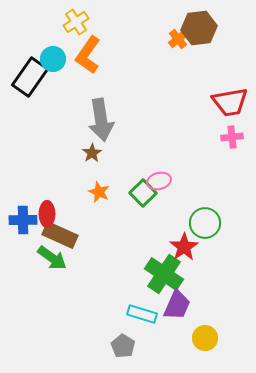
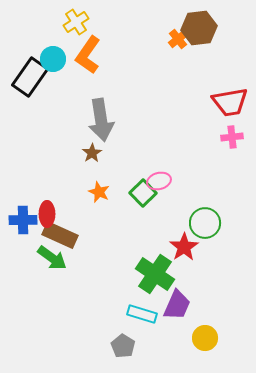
green cross: moved 9 px left
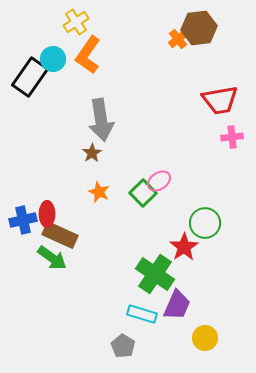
red trapezoid: moved 10 px left, 2 px up
pink ellipse: rotated 20 degrees counterclockwise
blue cross: rotated 12 degrees counterclockwise
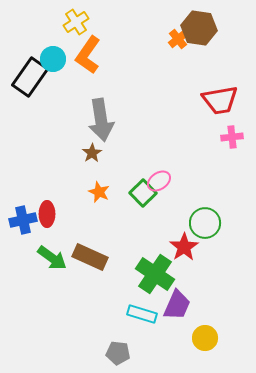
brown hexagon: rotated 16 degrees clockwise
brown rectangle: moved 30 px right, 22 px down
gray pentagon: moved 5 px left, 7 px down; rotated 25 degrees counterclockwise
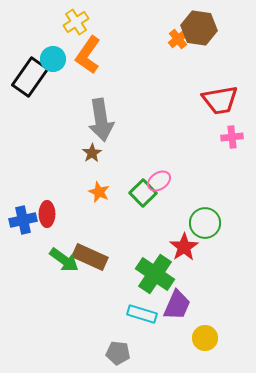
green arrow: moved 12 px right, 2 px down
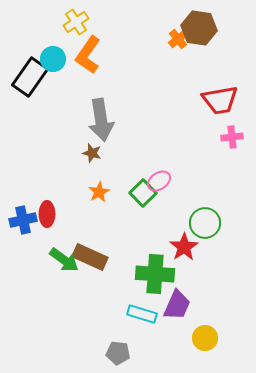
brown star: rotated 24 degrees counterclockwise
orange star: rotated 20 degrees clockwise
green cross: rotated 30 degrees counterclockwise
